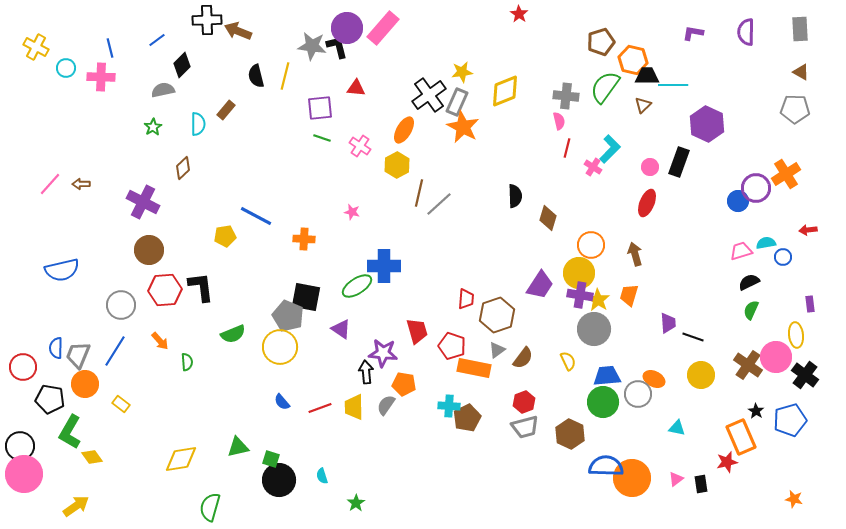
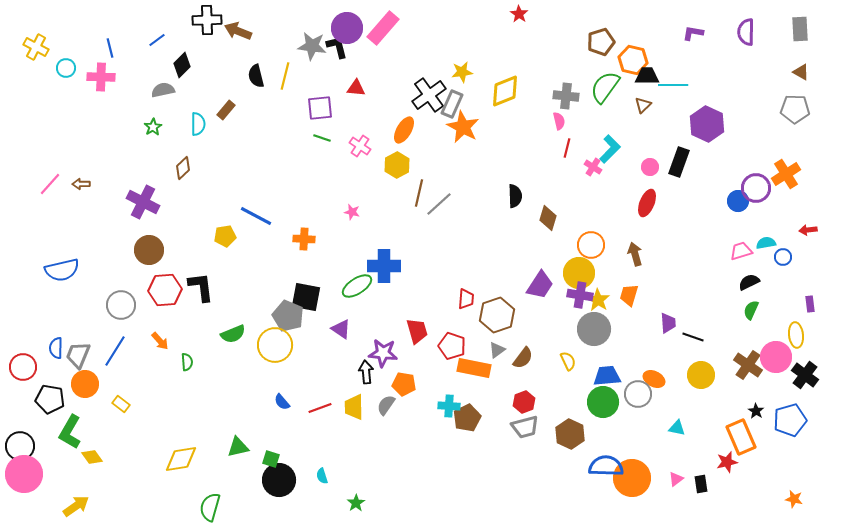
gray rectangle at (457, 102): moved 5 px left, 2 px down
yellow circle at (280, 347): moved 5 px left, 2 px up
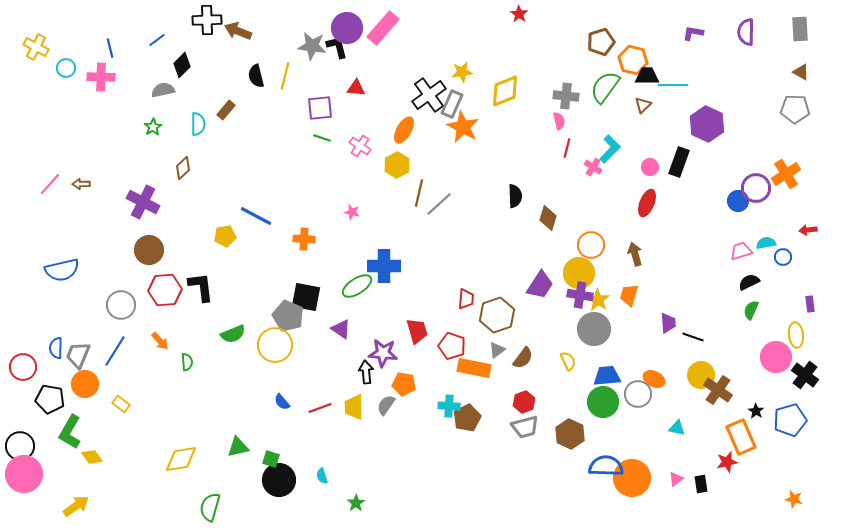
brown cross at (748, 365): moved 30 px left, 25 px down
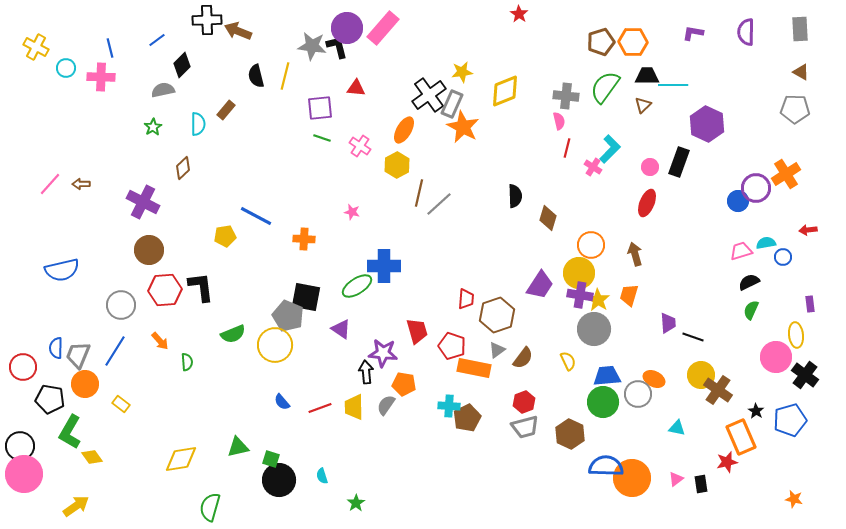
orange hexagon at (633, 60): moved 18 px up; rotated 12 degrees counterclockwise
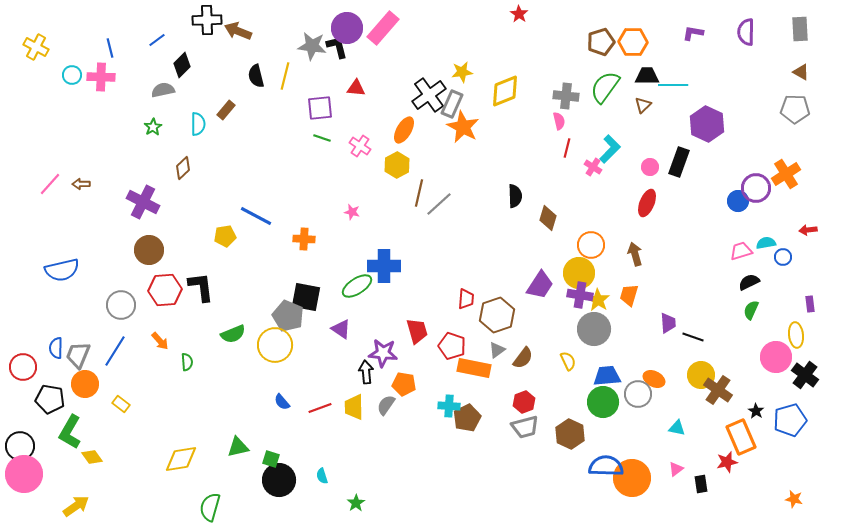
cyan circle at (66, 68): moved 6 px right, 7 px down
pink triangle at (676, 479): moved 10 px up
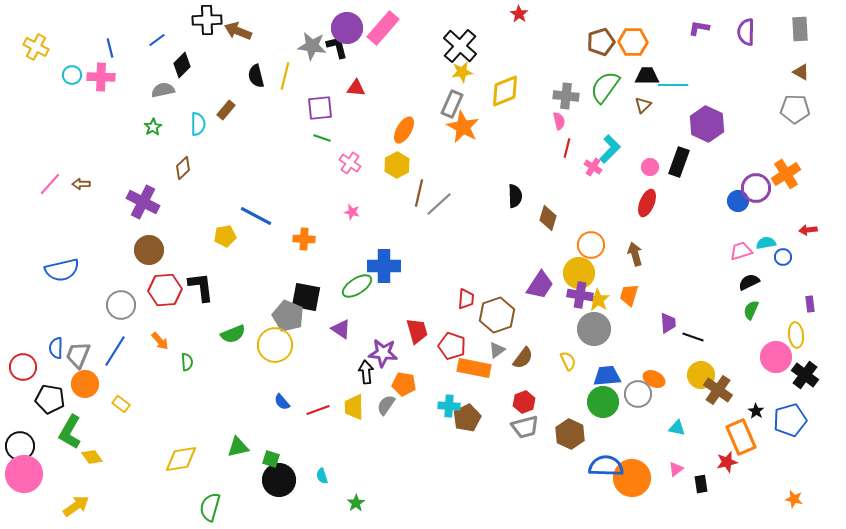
purple L-shape at (693, 33): moved 6 px right, 5 px up
black cross at (429, 95): moved 31 px right, 49 px up; rotated 12 degrees counterclockwise
pink cross at (360, 146): moved 10 px left, 17 px down
red line at (320, 408): moved 2 px left, 2 px down
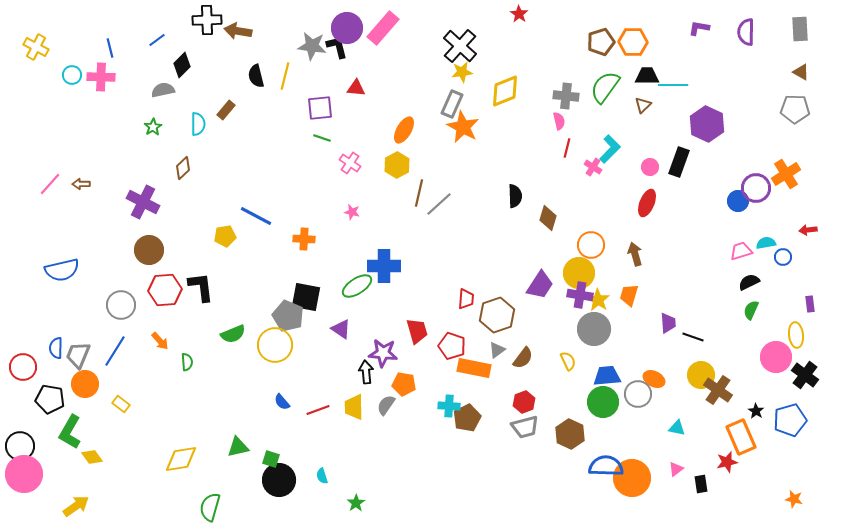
brown arrow at (238, 31): rotated 12 degrees counterclockwise
